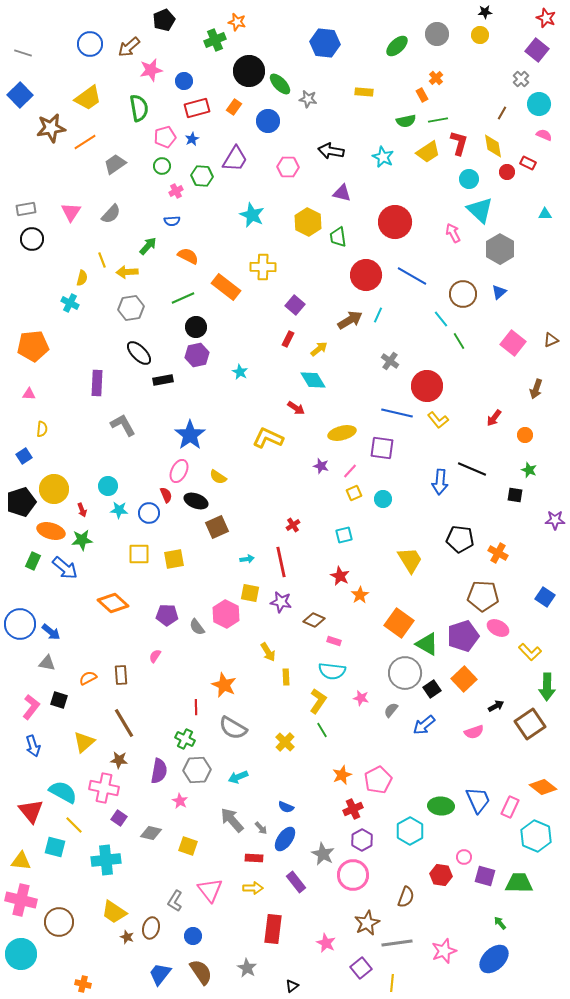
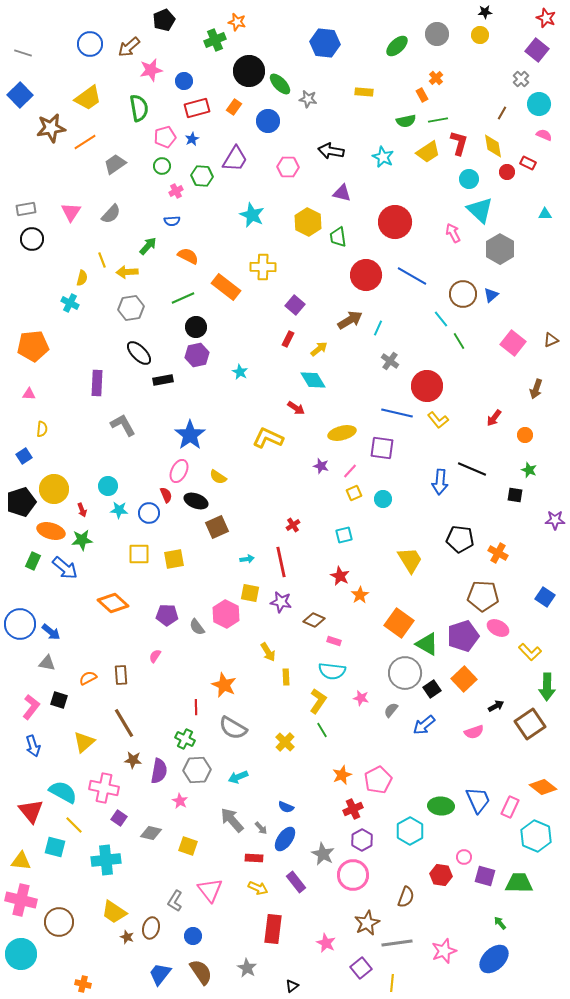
blue triangle at (499, 292): moved 8 px left, 3 px down
cyan line at (378, 315): moved 13 px down
brown star at (119, 760): moved 14 px right
yellow arrow at (253, 888): moved 5 px right; rotated 24 degrees clockwise
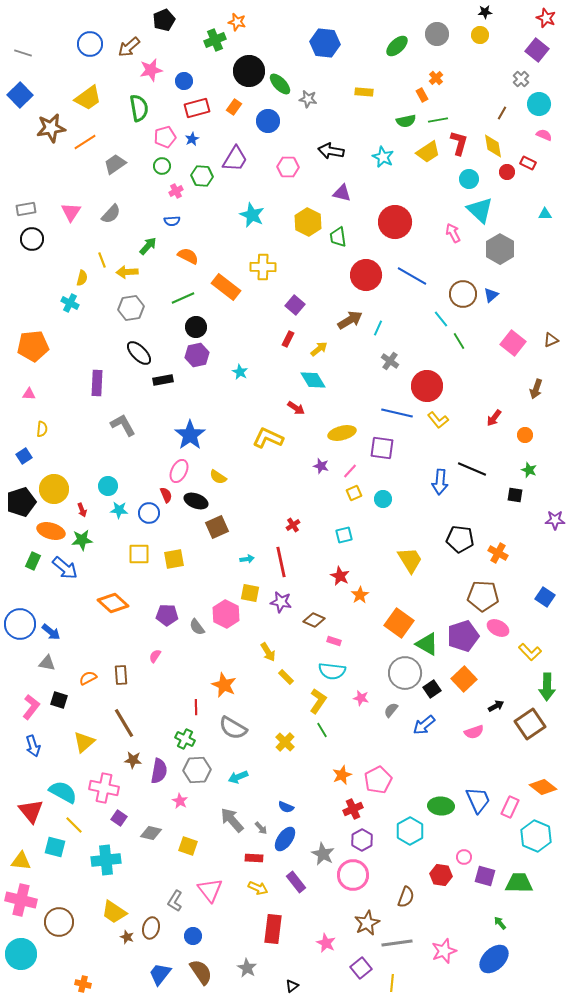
yellow rectangle at (286, 677): rotated 42 degrees counterclockwise
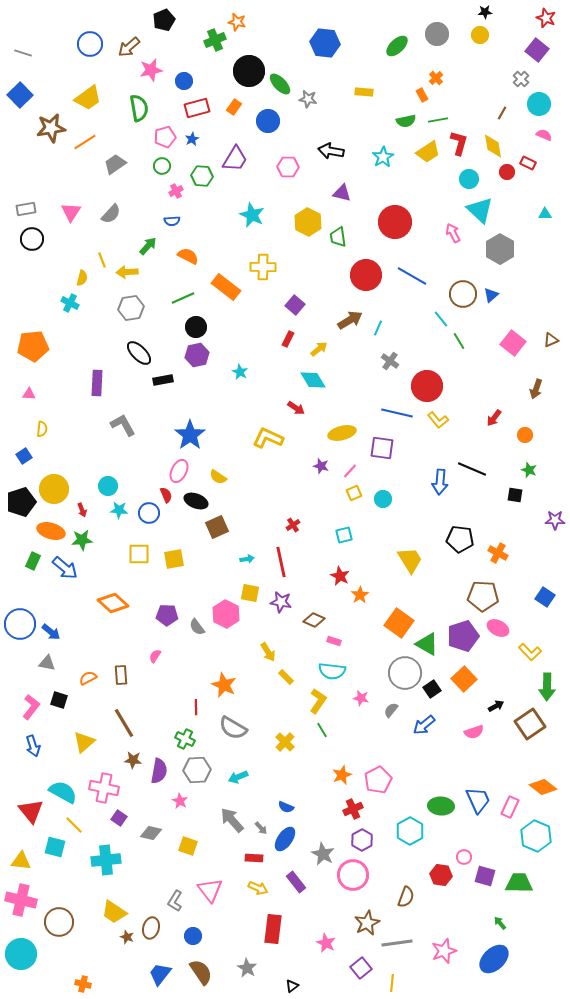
cyan star at (383, 157): rotated 15 degrees clockwise
